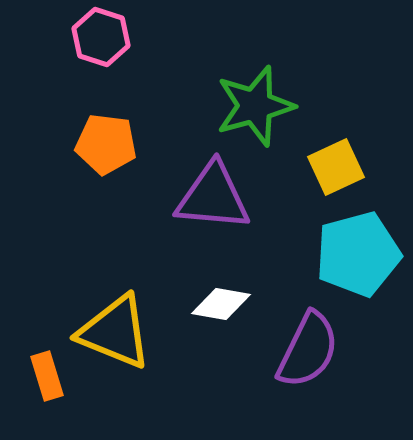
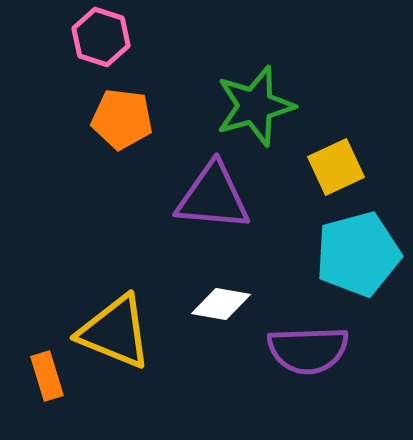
orange pentagon: moved 16 px right, 25 px up
purple semicircle: rotated 62 degrees clockwise
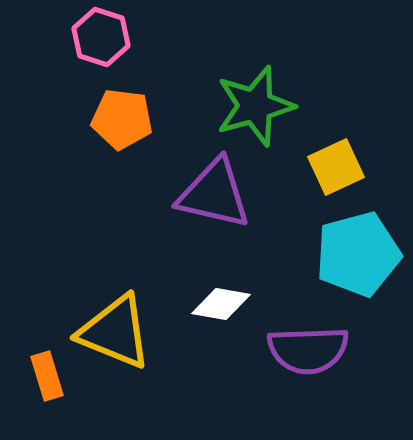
purple triangle: moved 1 px right, 3 px up; rotated 8 degrees clockwise
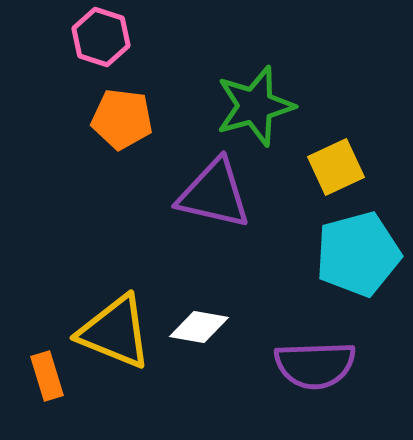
white diamond: moved 22 px left, 23 px down
purple semicircle: moved 7 px right, 15 px down
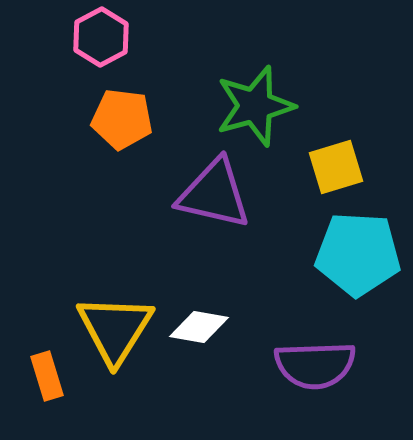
pink hexagon: rotated 14 degrees clockwise
yellow square: rotated 8 degrees clockwise
cyan pentagon: rotated 18 degrees clockwise
yellow triangle: moved 3 px up; rotated 40 degrees clockwise
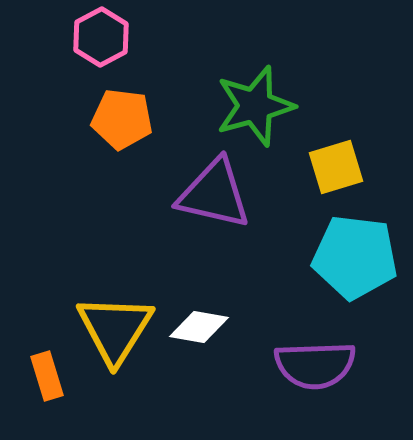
cyan pentagon: moved 3 px left, 3 px down; rotated 4 degrees clockwise
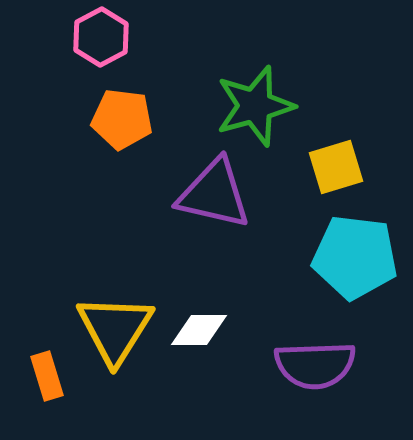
white diamond: moved 3 px down; rotated 10 degrees counterclockwise
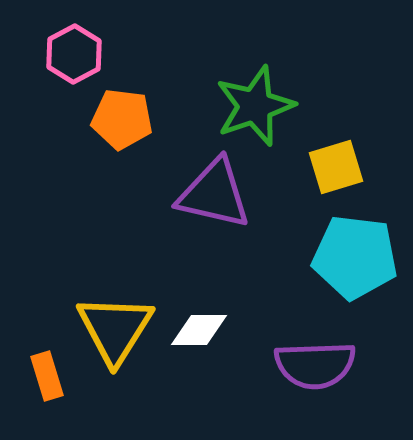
pink hexagon: moved 27 px left, 17 px down
green star: rotated 4 degrees counterclockwise
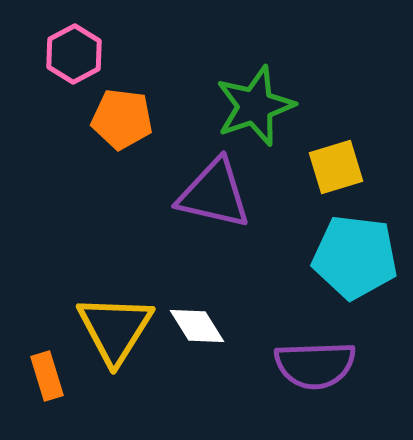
white diamond: moved 2 px left, 4 px up; rotated 58 degrees clockwise
